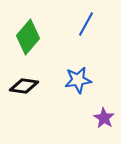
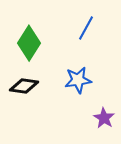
blue line: moved 4 px down
green diamond: moved 1 px right, 6 px down; rotated 8 degrees counterclockwise
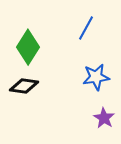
green diamond: moved 1 px left, 4 px down
blue star: moved 18 px right, 3 px up
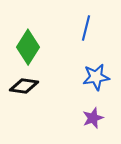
blue line: rotated 15 degrees counterclockwise
purple star: moved 11 px left; rotated 20 degrees clockwise
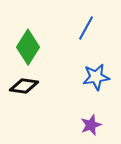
blue line: rotated 15 degrees clockwise
purple star: moved 2 px left, 7 px down
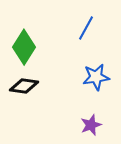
green diamond: moved 4 px left
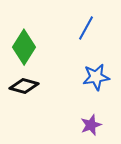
black diamond: rotated 8 degrees clockwise
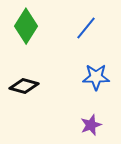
blue line: rotated 10 degrees clockwise
green diamond: moved 2 px right, 21 px up
blue star: rotated 8 degrees clockwise
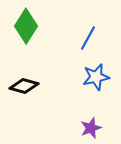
blue line: moved 2 px right, 10 px down; rotated 10 degrees counterclockwise
blue star: rotated 12 degrees counterclockwise
purple star: moved 3 px down
